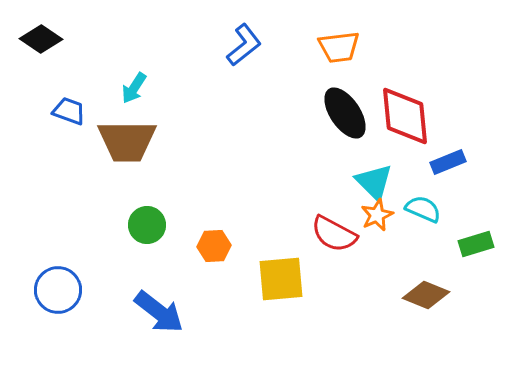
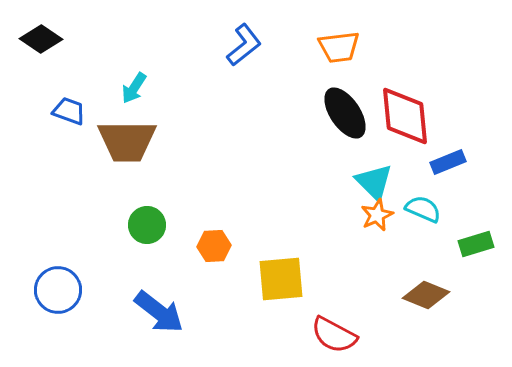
red semicircle: moved 101 px down
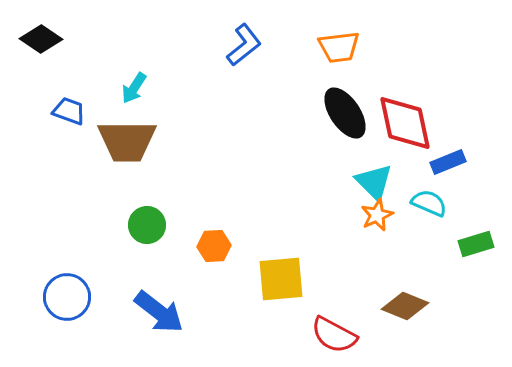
red diamond: moved 7 px down; rotated 6 degrees counterclockwise
cyan semicircle: moved 6 px right, 6 px up
blue circle: moved 9 px right, 7 px down
brown diamond: moved 21 px left, 11 px down
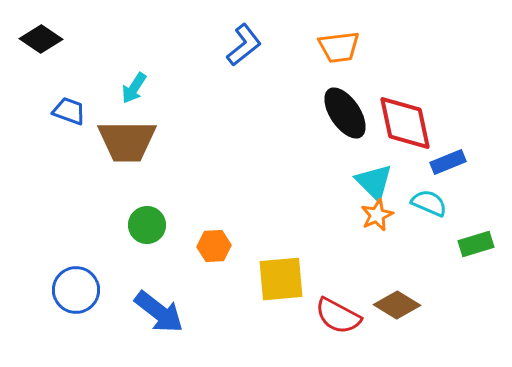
blue circle: moved 9 px right, 7 px up
brown diamond: moved 8 px left, 1 px up; rotated 9 degrees clockwise
red semicircle: moved 4 px right, 19 px up
